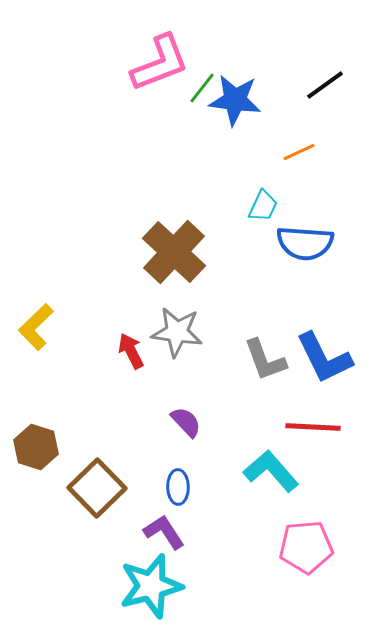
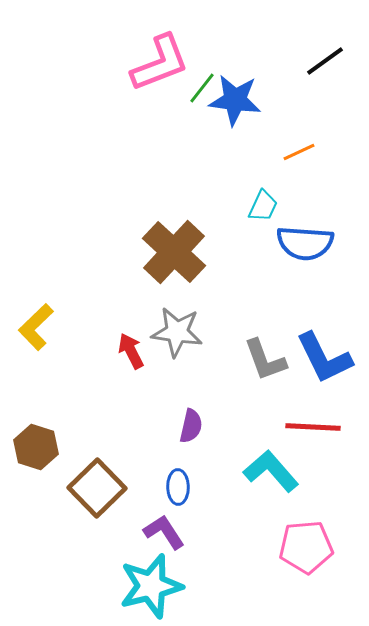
black line: moved 24 px up
purple semicircle: moved 5 px right, 4 px down; rotated 56 degrees clockwise
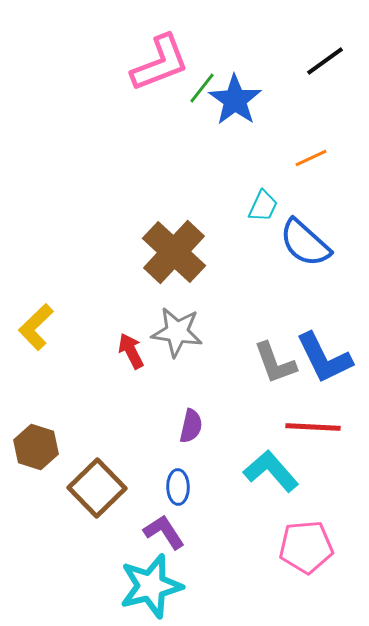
blue star: rotated 28 degrees clockwise
orange line: moved 12 px right, 6 px down
blue semicircle: rotated 38 degrees clockwise
gray L-shape: moved 10 px right, 3 px down
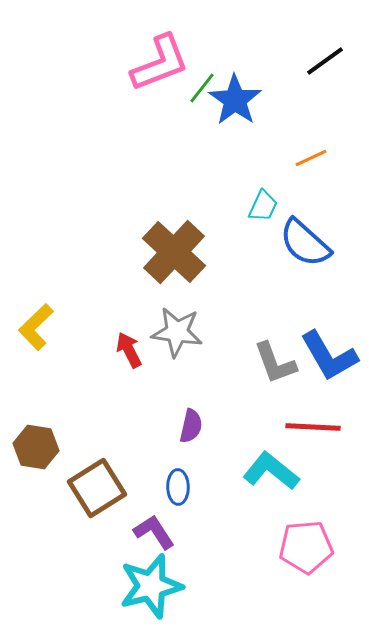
red arrow: moved 2 px left, 1 px up
blue L-shape: moved 5 px right, 2 px up; rotated 4 degrees counterclockwise
brown hexagon: rotated 9 degrees counterclockwise
cyan L-shape: rotated 10 degrees counterclockwise
brown square: rotated 12 degrees clockwise
purple L-shape: moved 10 px left
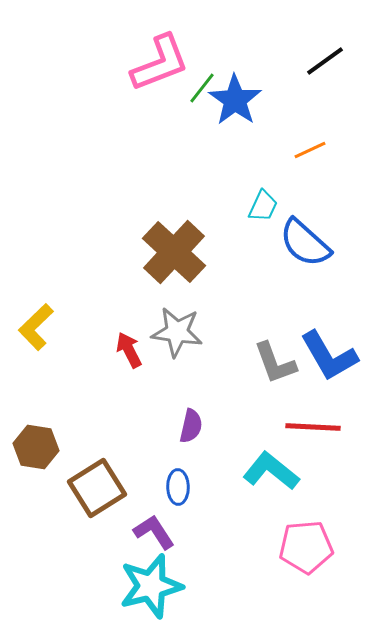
orange line: moved 1 px left, 8 px up
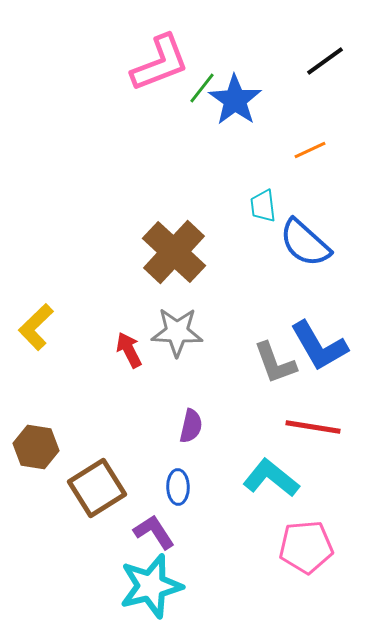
cyan trapezoid: rotated 148 degrees clockwise
gray star: rotated 6 degrees counterclockwise
blue L-shape: moved 10 px left, 10 px up
red line: rotated 6 degrees clockwise
cyan L-shape: moved 7 px down
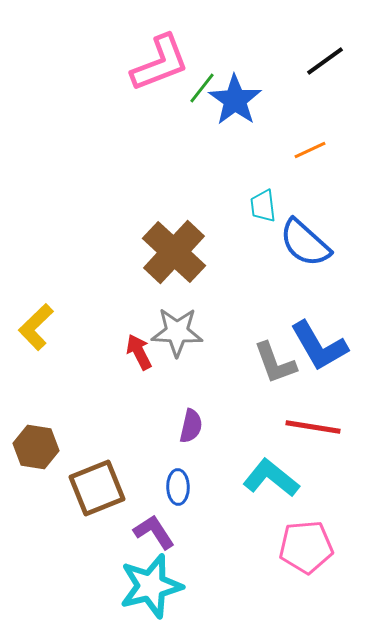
red arrow: moved 10 px right, 2 px down
brown square: rotated 10 degrees clockwise
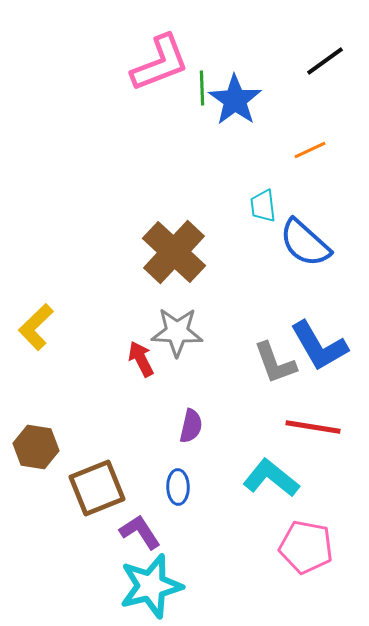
green line: rotated 40 degrees counterclockwise
red arrow: moved 2 px right, 7 px down
purple L-shape: moved 14 px left
pink pentagon: rotated 16 degrees clockwise
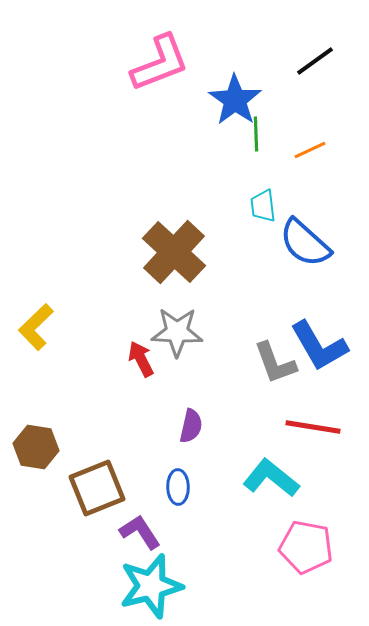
black line: moved 10 px left
green line: moved 54 px right, 46 px down
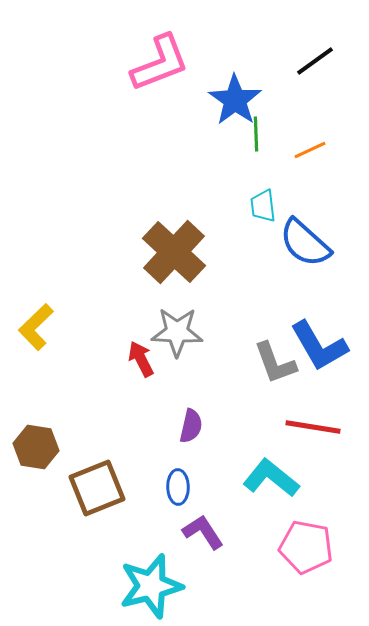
purple L-shape: moved 63 px right
